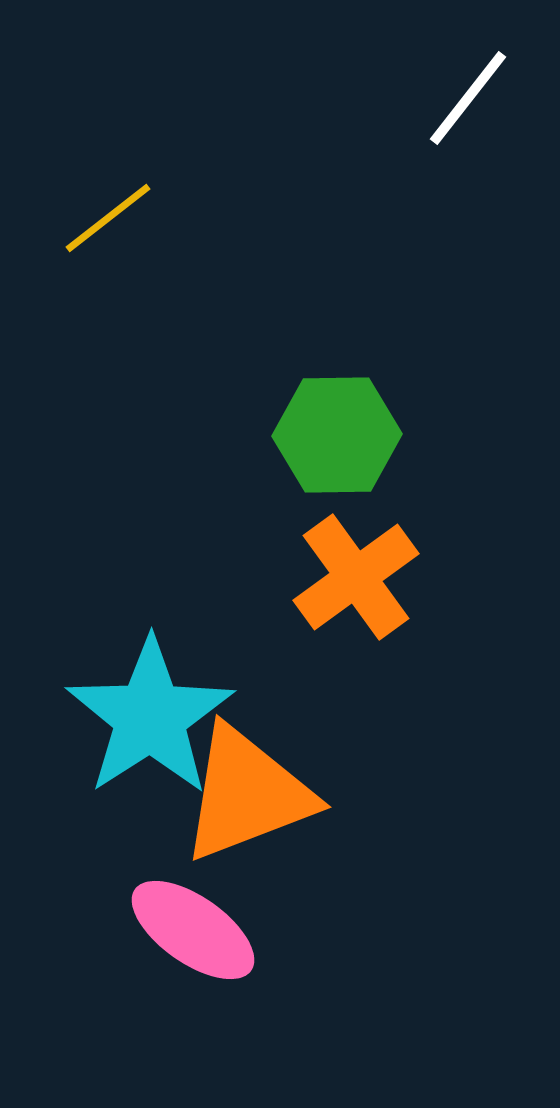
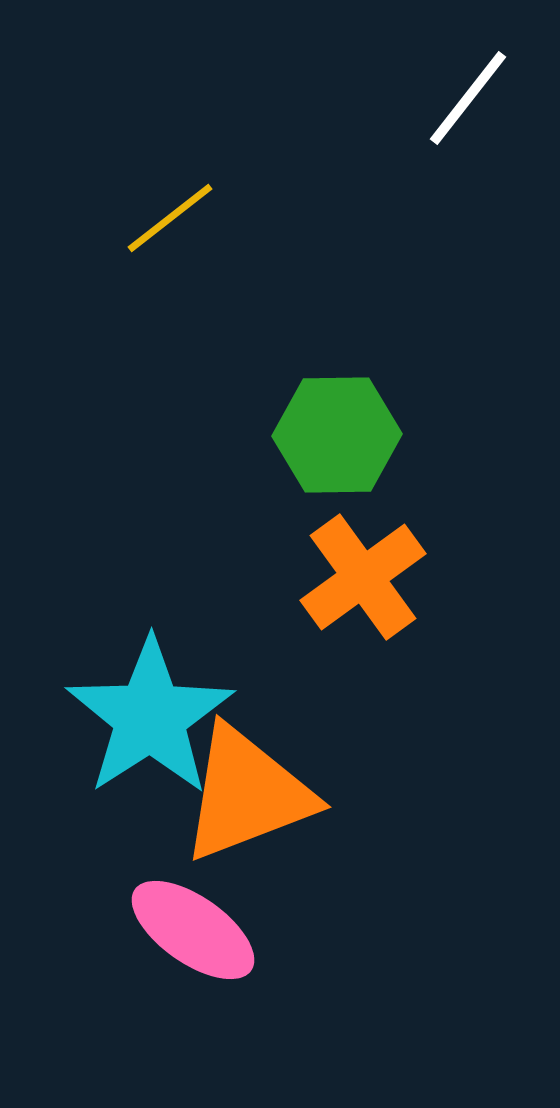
yellow line: moved 62 px right
orange cross: moved 7 px right
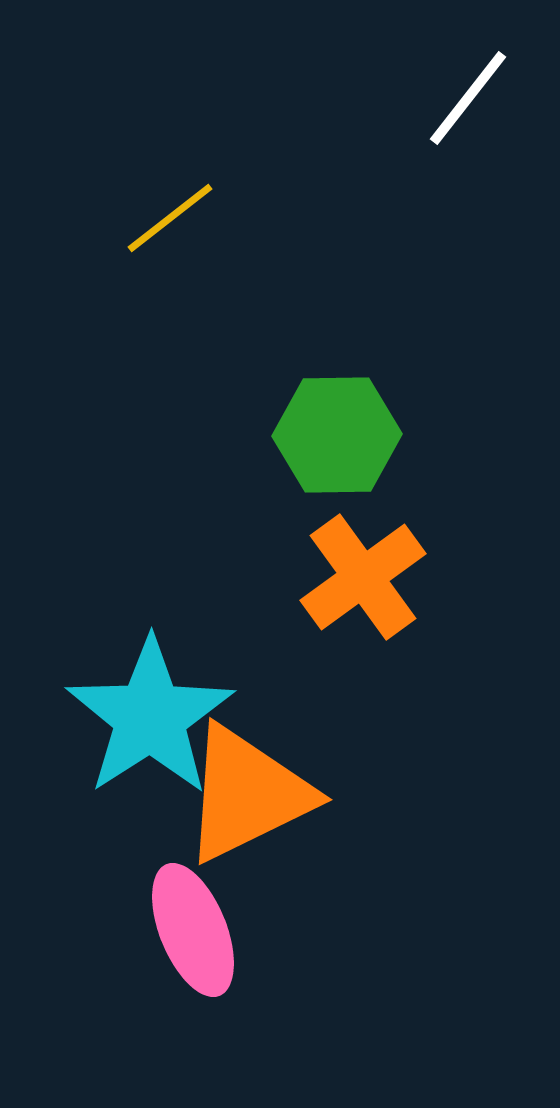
orange triangle: rotated 5 degrees counterclockwise
pink ellipse: rotated 33 degrees clockwise
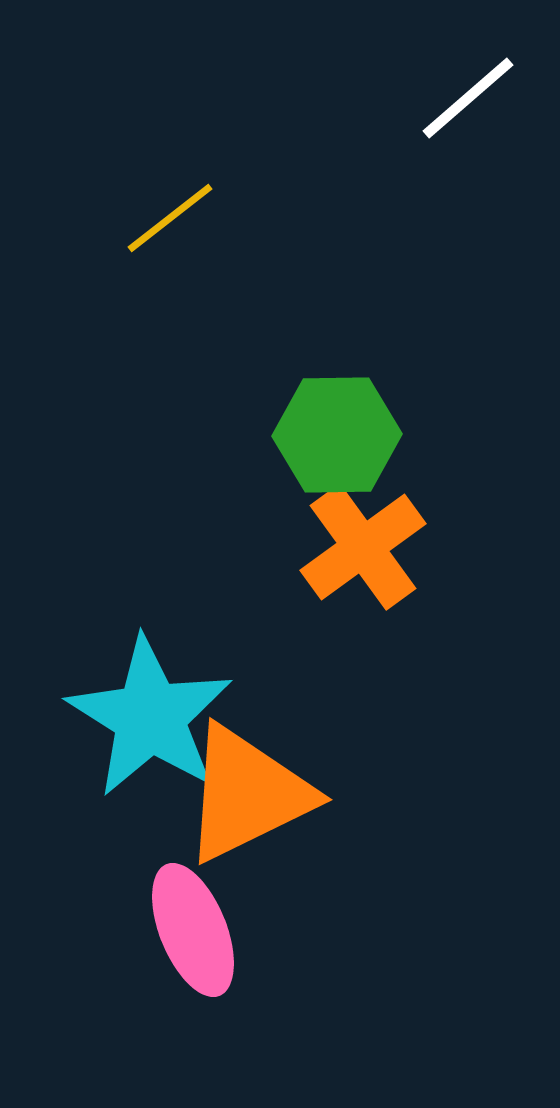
white line: rotated 11 degrees clockwise
orange cross: moved 30 px up
cyan star: rotated 7 degrees counterclockwise
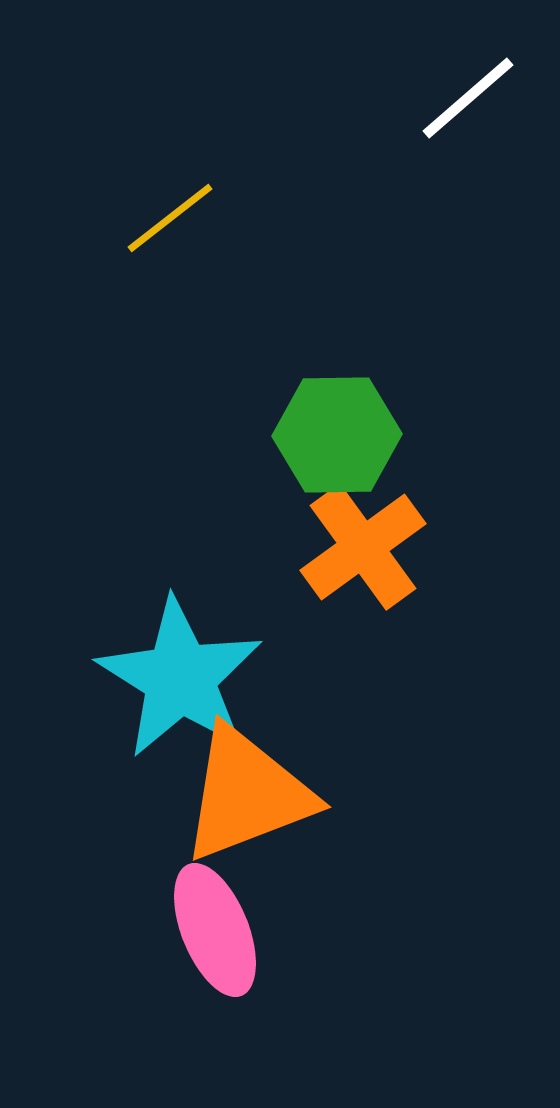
cyan star: moved 30 px right, 39 px up
orange triangle: rotated 5 degrees clockwise
pink ellipse: moved 22 px right
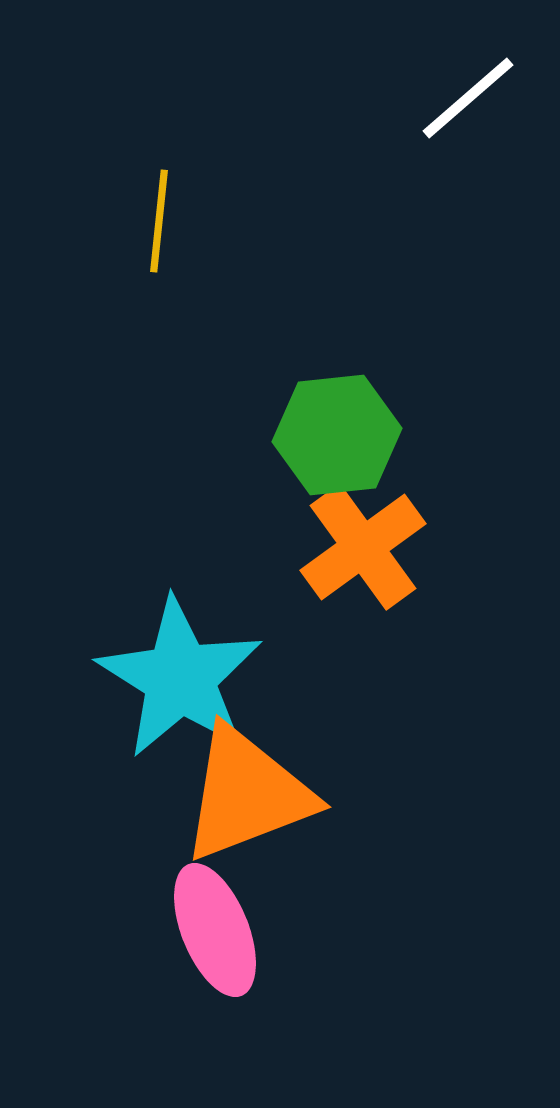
yellow line: moved 11 px left, 3 px down; rotated 46 degrees counterclockwise
green hexagon: rotated 5 degrees counterclockwise
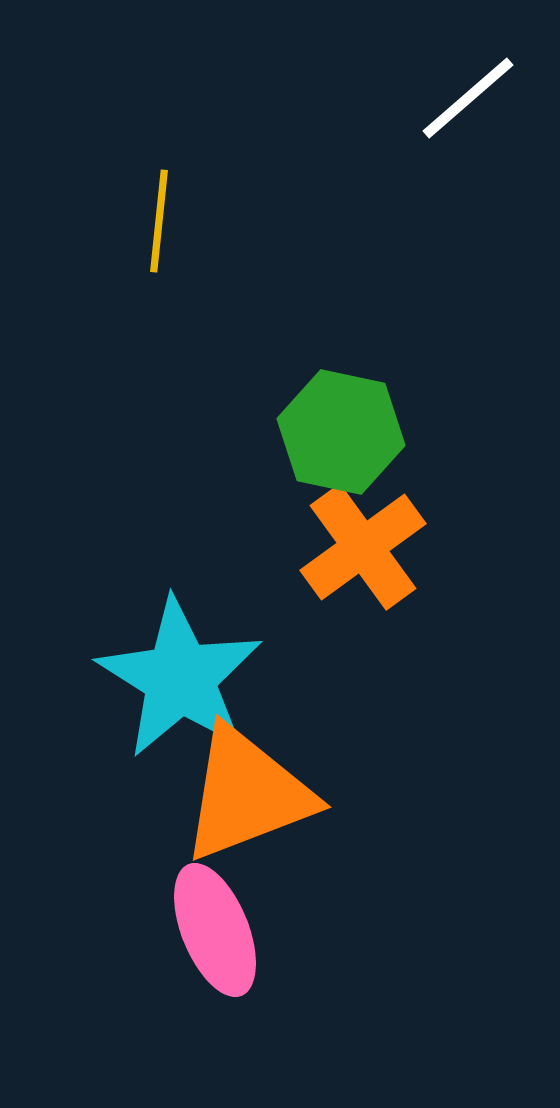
green hexagon: moved 4 px right, 3 px up; rotated 18 degrees clockwise
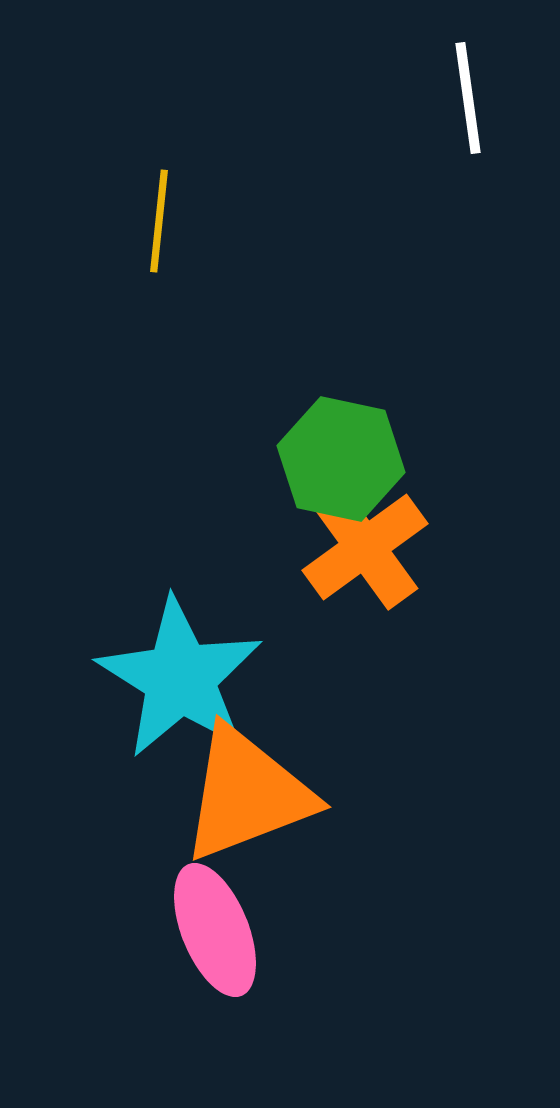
white line: rotated 57 degrees counterclockwise
green hexagon: moved 27 px down
orange cross: moved 2 px right
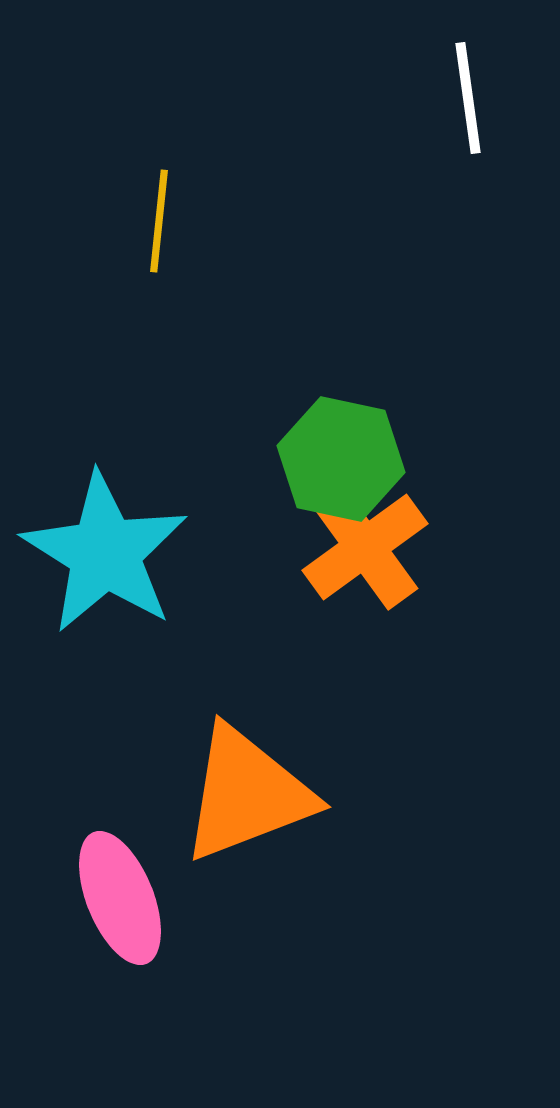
cyan star: moved 75 px left, 125 px up
pink ellipse: moved 95 px left, 32 px up
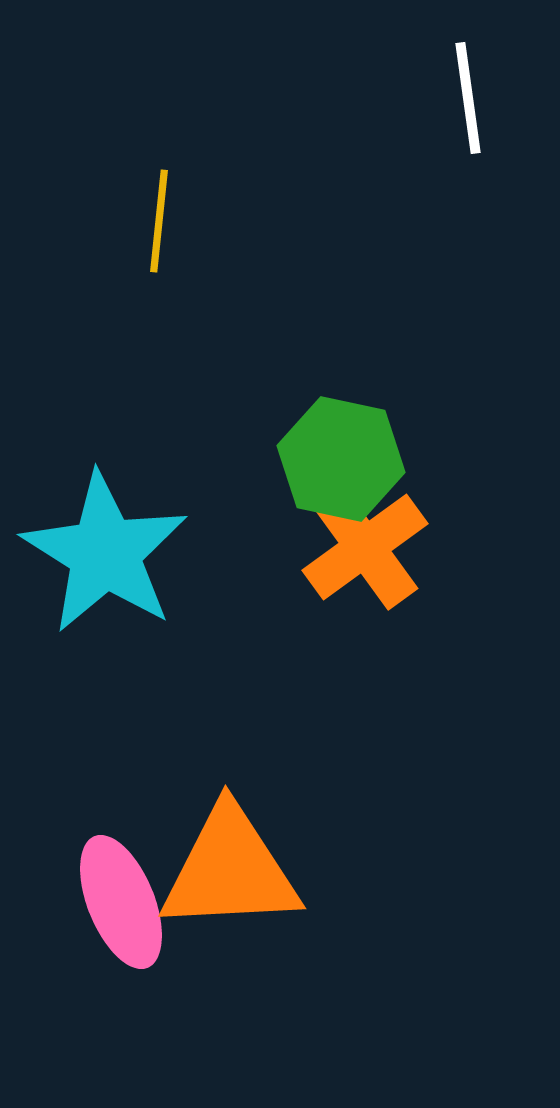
orange triangle: moved 17 px left, 76 px down; rotated 18 degrees clockwise
pink ellipse: moved 1 px right, 4 px down
